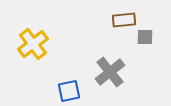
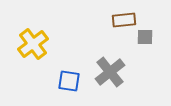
blue square: moved 10 px up; rotated 20 degrees clockwise
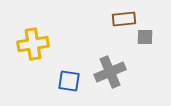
brown rectangle: moved 1 px up
yellow cross: rotated 28 degrees clockwise
gray cross: rotated 16 degrees clockwise
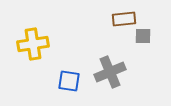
gray square: moved 2 px left, 1 px up
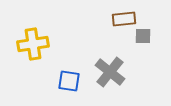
gray cross: rotated 28 degrees counterclockwise
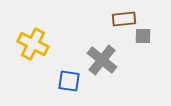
yellow cross: rotated 36 degrees clockwise
gray cross: moved 8 px left, 12 px up
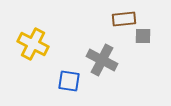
gray cross: rotated 12 degrees counterclockwise
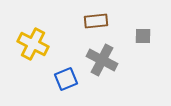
brown rectangle: moved 28 px left, 2 px down
blue square: moved 3 px left, 2 px up; rotated 30 degrees counterclockwise
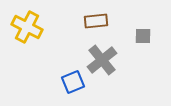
yellow cross: moved 6 px left, 17 px up
gray cross: rotated 24 degrees clockwise
blue square: moved 7 px right, 3 px down
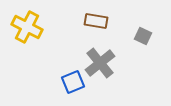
brown rectangle: rotated 15 degrees clockwise
gray square: rotated 24 degrees clockwise
gray cross: moved 2 px left, 3 px down
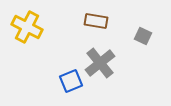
blue square: moved 2 px left, 1 px up
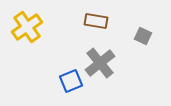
yellow cross: rotated 28 degrees clockwise
